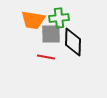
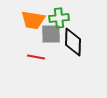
red line: moved 10 px left
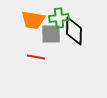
black diamond: moved 1 px right, 11 px up
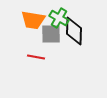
green cross: rotated 36 degrees clockwise
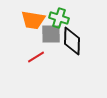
green cross: rotated 12 degrees counterclockwise
black diamond: moved 2 px left, 10 px down
red line: rotated 42 degrees counterclockwise
